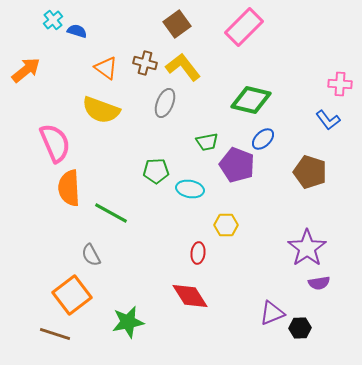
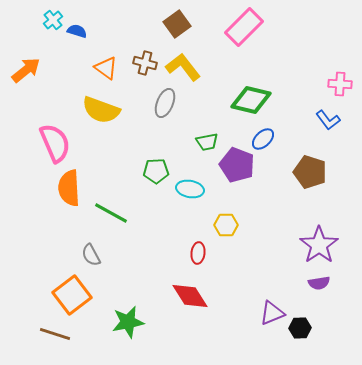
purple star: moved 12 px right, 3 px up
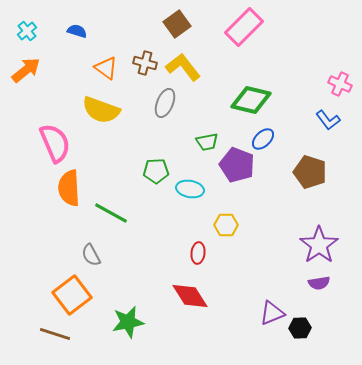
cyan cross: moved 26 px left, 11 px down
pink cross: rotated 20 degrees clockwise
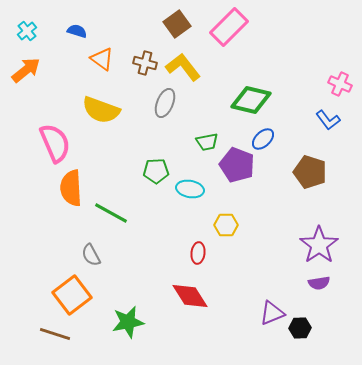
pink rectangle: moved 15 px left
orange triangle: moved 4 px left, 9 px up
orange semicircle: moved 2 px right
